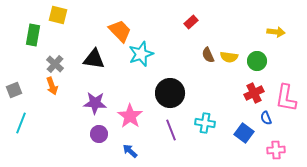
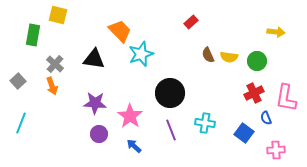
gray square: moved 4 px right, 9 px up; rotated 21 degrees counterclockwise
blue arrow: moved 4 px right, 5 px up
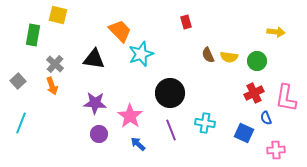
red rectangle: moved 5 px left; rotated 64 degrees counterclockwise
blue square: rotated 12 degrees counterclockwise
blue arrow: moved 4 px right, 2 px up
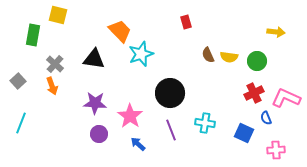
pink L-shape: rotated 104 degrees clockwise
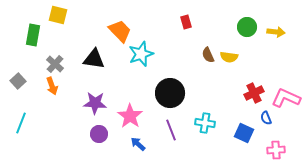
green circle: moved 10 px left, 34 px up
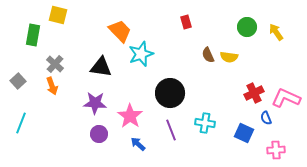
yellow arrow: rotated 132 degrees counterclockwise
black triangle: moved 7 px right, 8 px down
